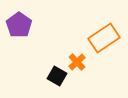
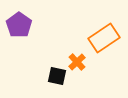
black square: rotated 18 degrees counterclockwise
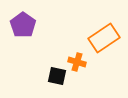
purple pentagon: moved 4 px right
orange cross: rotated 30 degrees counterclockwise
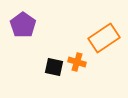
black square: moved 3 px left, 9 px up
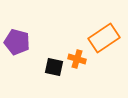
purple pentagon: moved 6 px left, 17 px down; rotated 20 degrees counterclockwise
orange cross: moved 3 px up
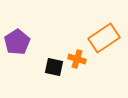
purple pentagon: rotated 25 degrees clockwise
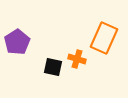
orange rectangle: rotated 32 degrees counterclockwise
black square: moved 1 px left
